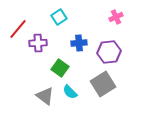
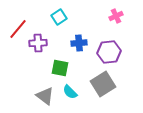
pink cross: moved 1 px up
green square: rotated 24 degrees counterclockwise
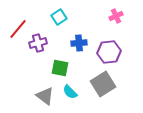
purple cross: rotated 12 degrees counterclockwise
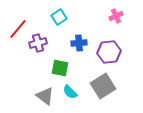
gray square: moved 2 px down
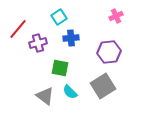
blue cross: moved 8 px left, 5 px up
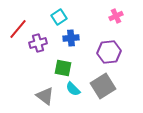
green square: moved 3 px right
cyan semicircle: moved 3 px right, 3 px up
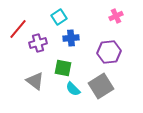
gray square: moved 2 px left
gray triangle: moved 10 px left, 15 px up
